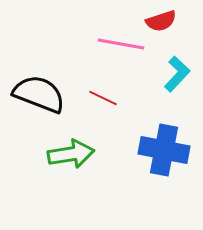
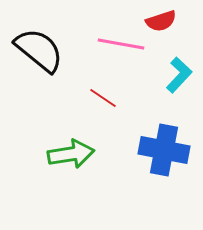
cyan L-shape: moved 2 px right, 1 px down
black semicircle: moved 44 px up; rotated 18 degrees clockwise
red line: rotated 8 degrees clockwise
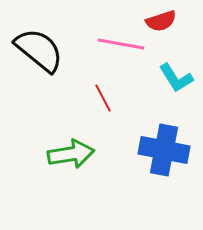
cyan L-shape: moved 3 px left, 3 px down; rotated 105 degrees clockwise
red line: rotated 28 degrees clockwise
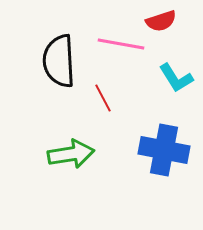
black semicircle: moved 20 px right, 11 px down; rotated 132 degrees counterclockwise
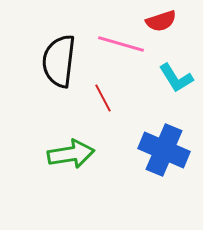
pink line: rotated 6 degrees clockwise
black semicircle: rotated 10 degrees clockwise
blue cross: rotated 12 degrees clockwise
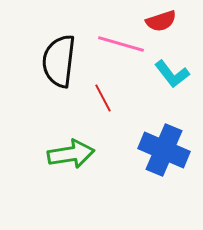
cyan L-shape: moved 4 px left, 4 px up; rotated 6 degrees counterclockwise
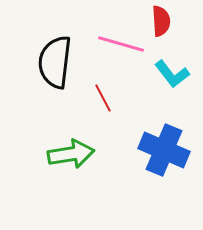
red semicircle: rotated 76 degrees counterclockwise
black semicircle: moved 4 px left, 1 px down
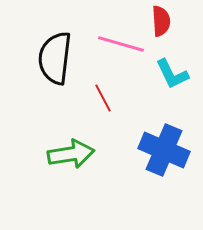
black semicircle: moved 4 px up
cyan L-shape: rotated 12 degrees clockwise
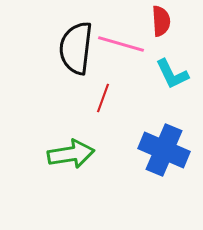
black semicircle: moved 21 px right, 10 px up
red line: rotated 48 degrees clockwise
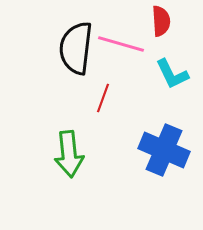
green arrow: moved 2 px left; rotated 93 degrees clockwise
